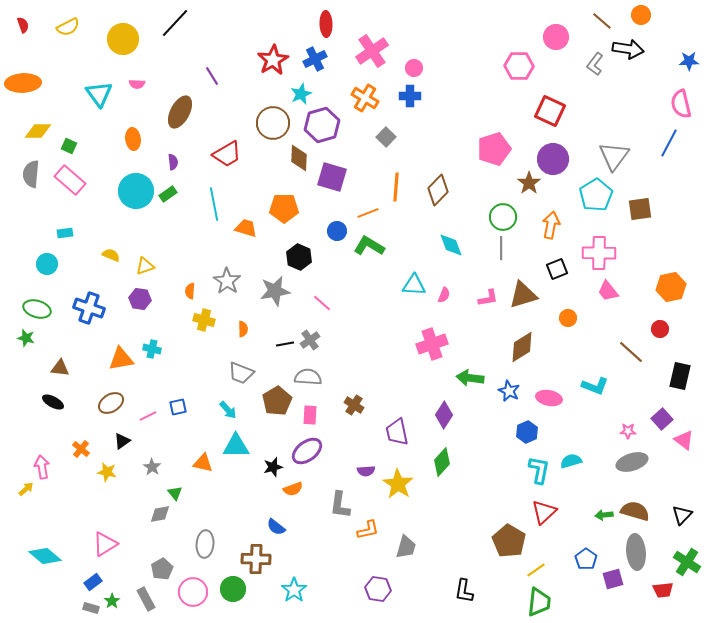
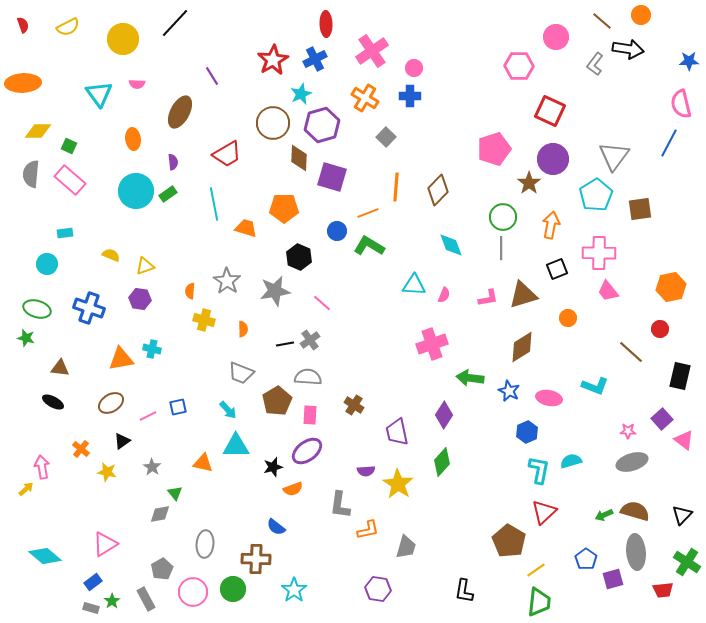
green arrow at (604, 515): rotated 18 degrees counterclockwise
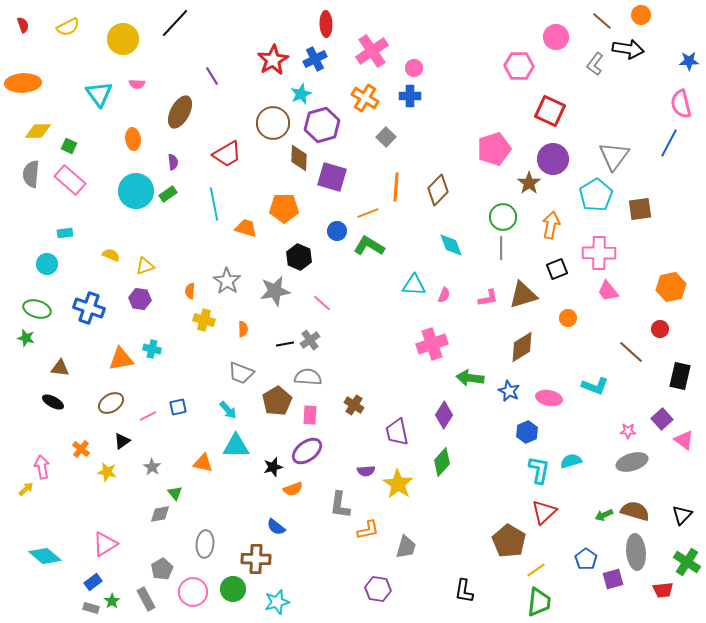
cyan star at (294, 590): moved 17 px left, 12 px down; rotated 20 degrees clockwise
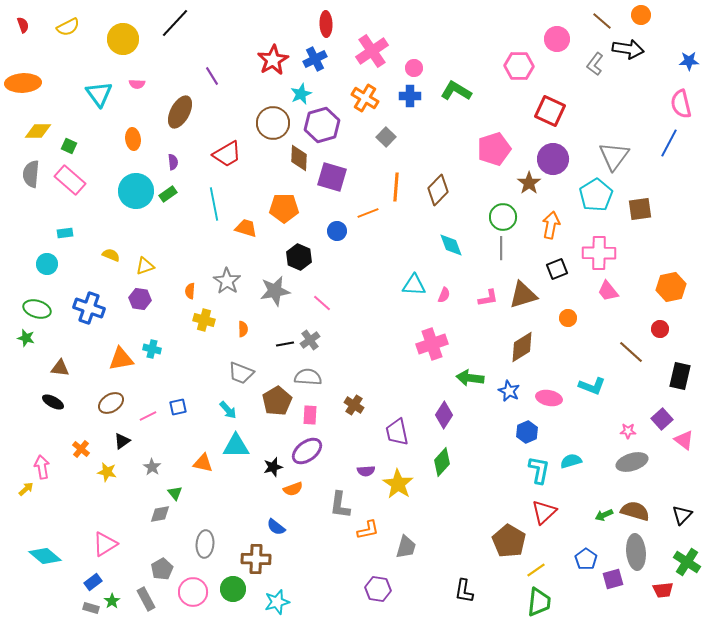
pink circle at (556, 37): moved 1 px right, 2 px down
green L-shape at (369, 246): moved 87 px right, 155 px up
cyan L-shape at (595, 386): moved 3 px left
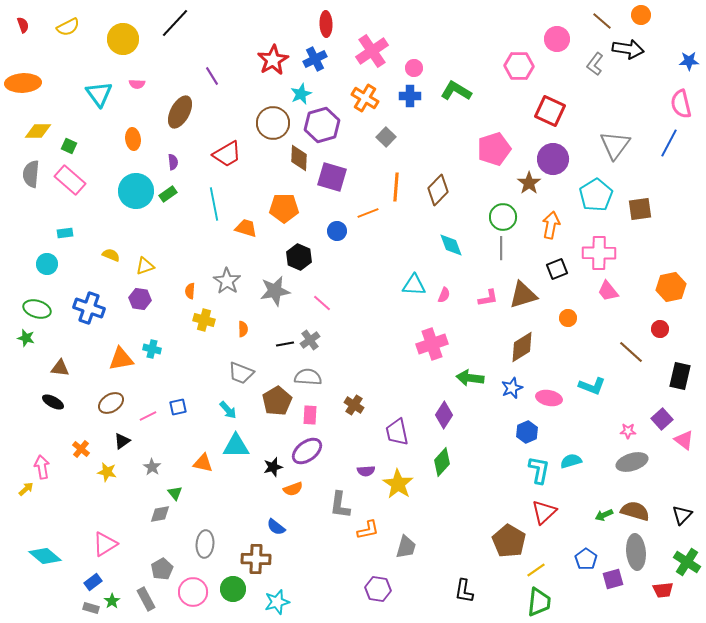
gray triangle at (614, 156): moved 1 px right, 11 px up
blue star at (509, 391): moved 3 px right, 3 px up; rotated 25 degrees clockwise
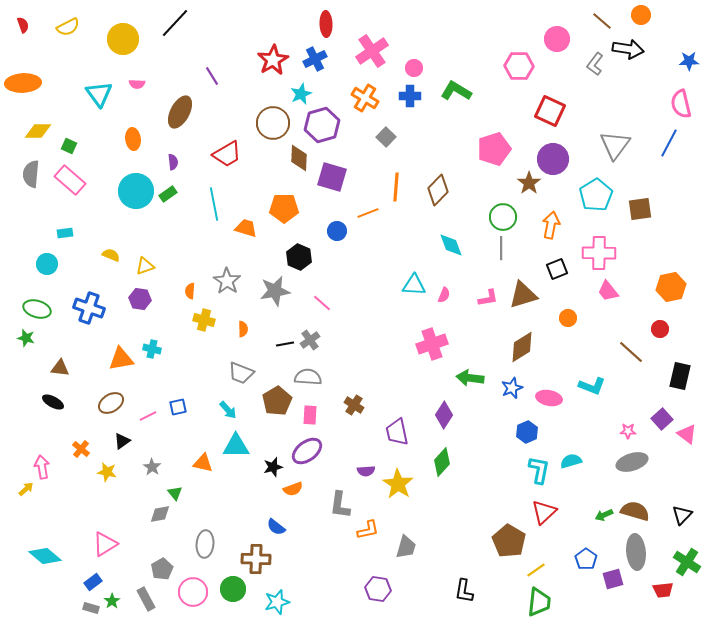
pink triangle at (684, 440): moved 3 px right, 6 px up
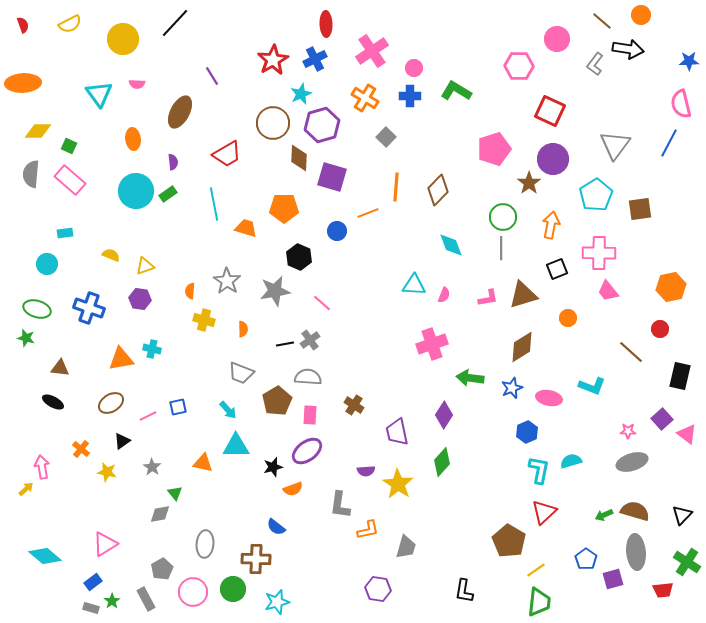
yellow semicircle at (68, 27): moved 2 px right, 3 px up
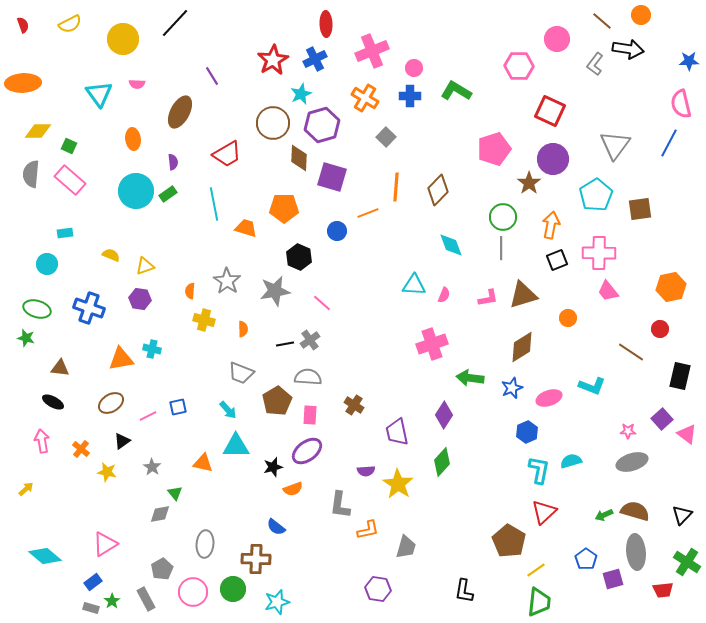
pink cross at (372, 51): rotated 12 degrees clockwise
black square at (557, 269): moved 9 px up
brown line at (631, 352): rotated 8 degrees counterclockwise
pink ellipse at (549, 398): rotated 30 degrees counterclockwise
pink arrow at (42, 467): moved 26 px up
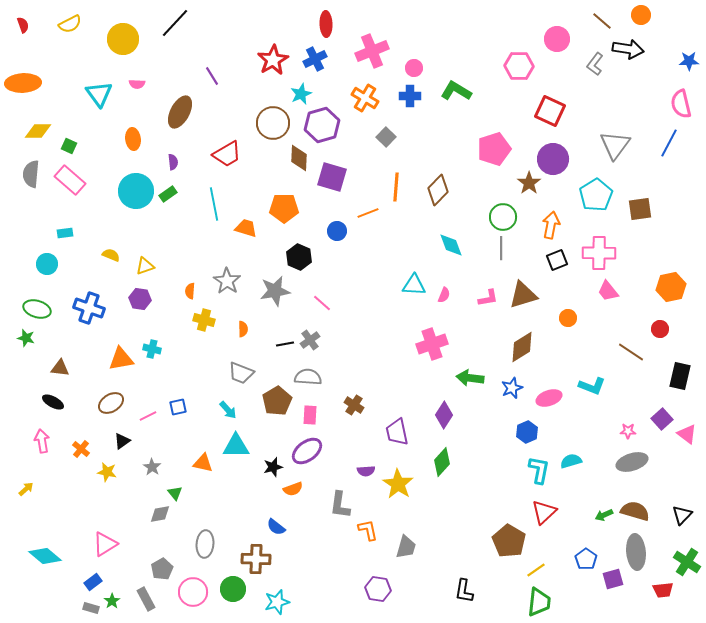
orange L-shape at (368, 530): rotated 90 degrees counterclockwise
